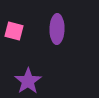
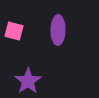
purple ellipse: moved 1 px right, 1 px down
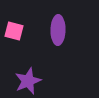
purple star: rotated 12 degrees clockwise
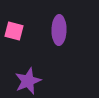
purple ellipse: moved 1 px right
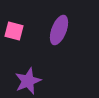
purple ellipse: rotated 20 degrees clockwise
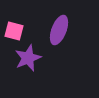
purple star: moved 23 px up
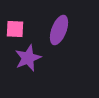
pink square: moved 1 px right, 2 px up; rotated 12 degrees counterclockwise
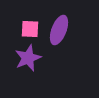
pink square: moved 15 px right
